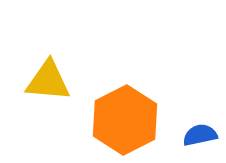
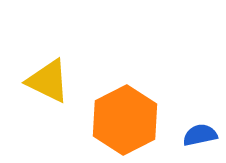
yellow triangle: rotated 21 degrees clockwise
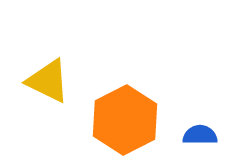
blue semicircle: rotated 12 degrees clockwise
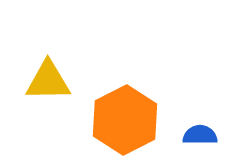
yellow triangle: rotated 27 degrees counterclockwise
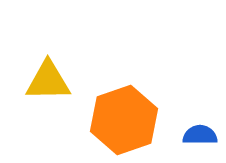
orange hexagon: moved 1 px left; rotated 8 degrees clockwise
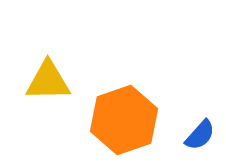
blue semicircle: rotated 132 degrees clockwise
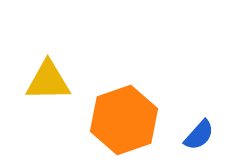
blue semicircle: moved 1 px left
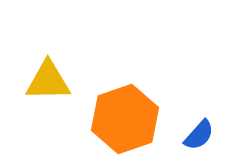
orange hexagon: moved 1 px right, 1 px up
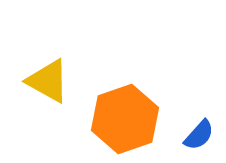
yellow triangle: rotated 30 degrees clockwise
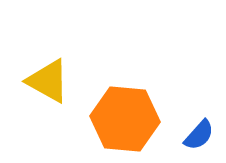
orange hexagon: rotated 24 degrees clockwise
